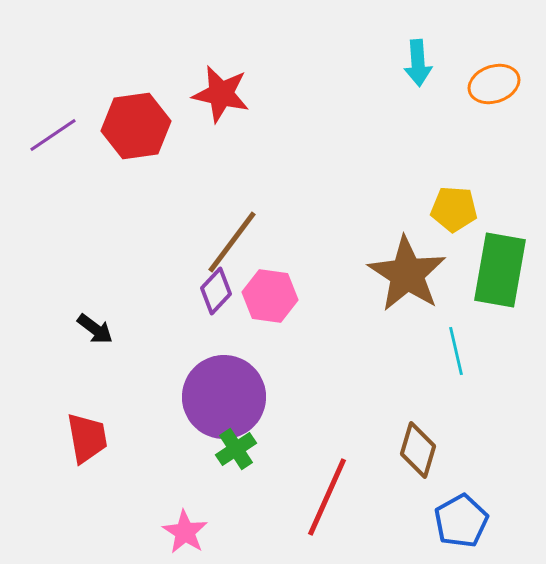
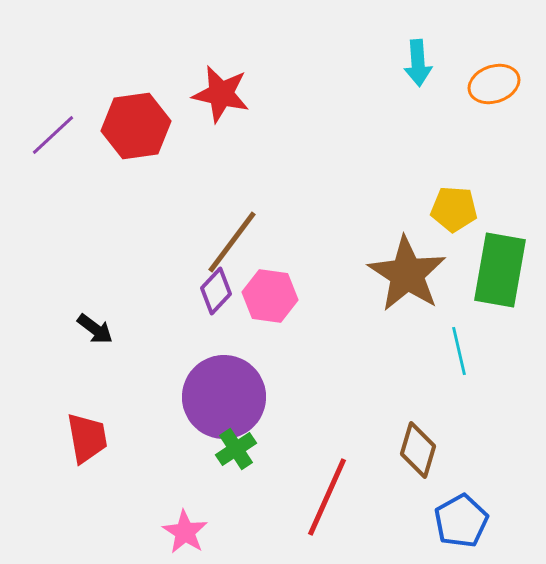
purple line: rotated 9 degrees counterclockwise
cyan line: moved 3 px right
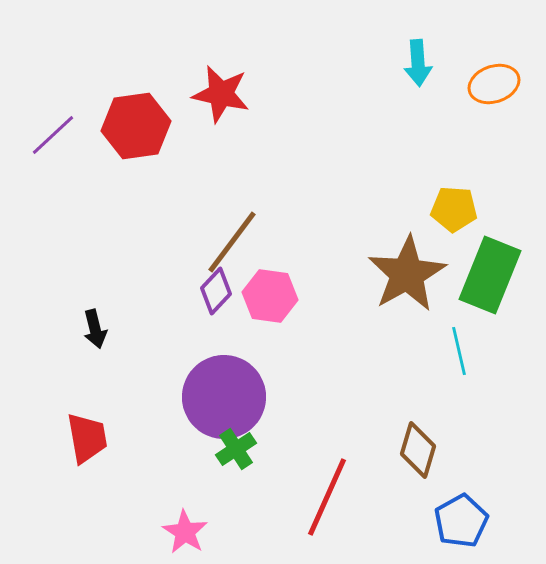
green rectangle: moved 10 px left, 5 px down; rotated 12 degrees clockwise
brown star: rotated 10 degrees clockwise
black arrow: rotated 39 degrees clockwise
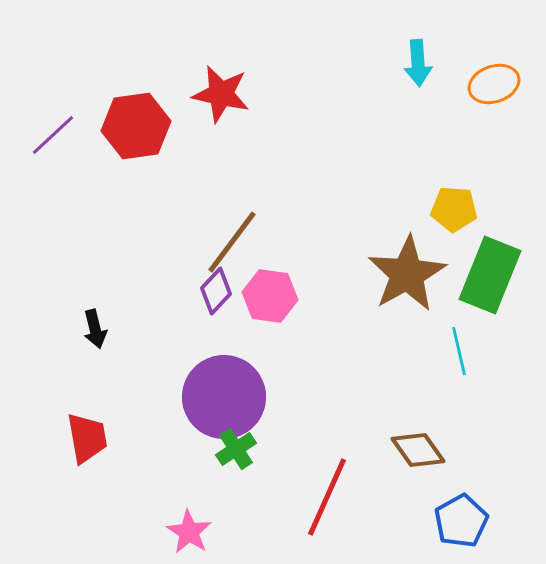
brown diamond: rotated 52 degrees counterclockwise
pink star: moved 4 px right
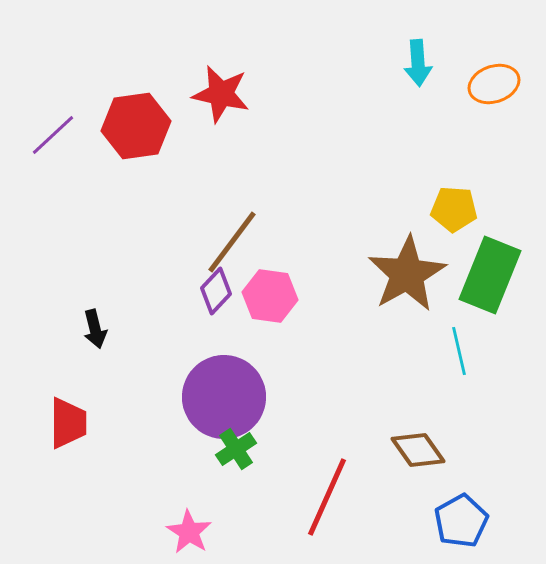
red trapezoid: moved 19 px left, 15 px up; rotated 10 degrees clockwise
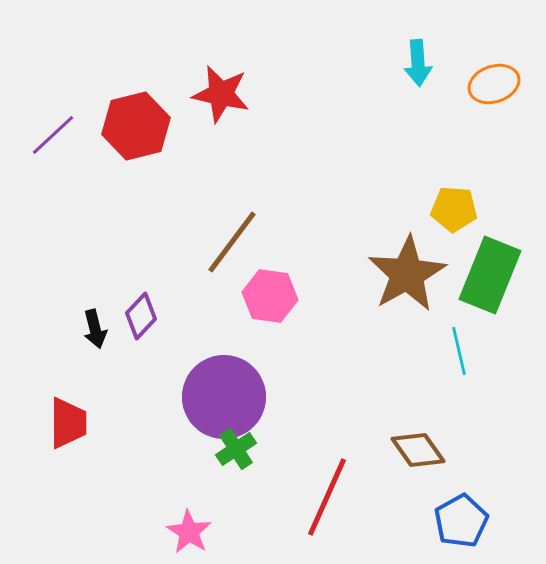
red hexagon: rotated 6 degrees counterclockwise
purple diamond: moved 75 px left, 25 px down
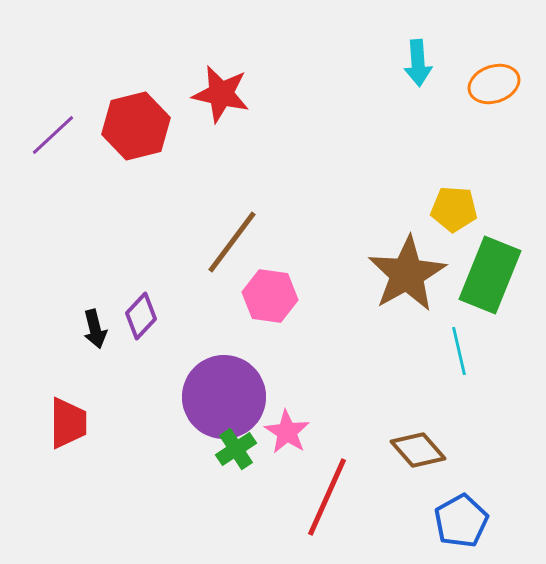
brown diamond: rotated 6 degrees counterclockwise
pink star: moved 98 px right, 100 px up
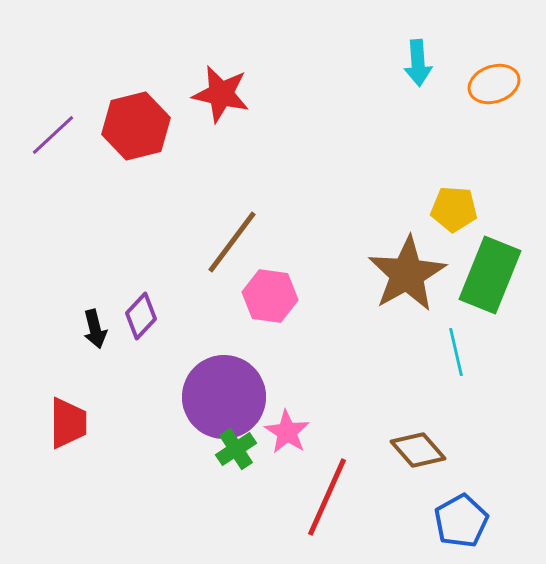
cyan line: moved 3 px left, 1 px down
